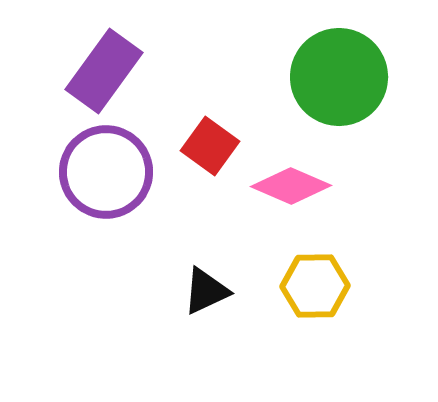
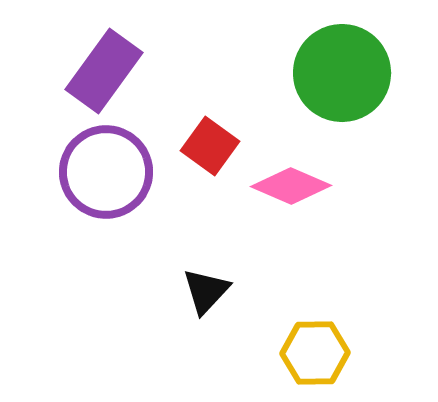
green circle: moved 3 px right, 4 px up
yellow hexagon: moved 67 px down
black triangle: rotated 22 degrees counterclockwise
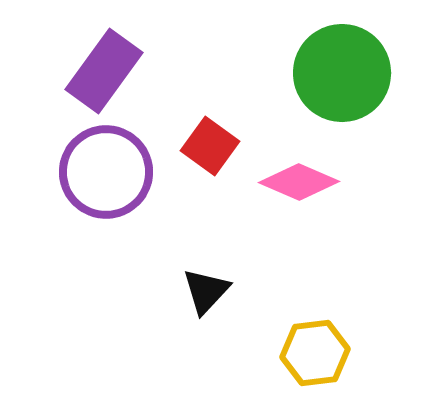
pink diamond: moved 8 px right, 4 px up
yellow hexagon: rotated 6 degrees counterclockwise
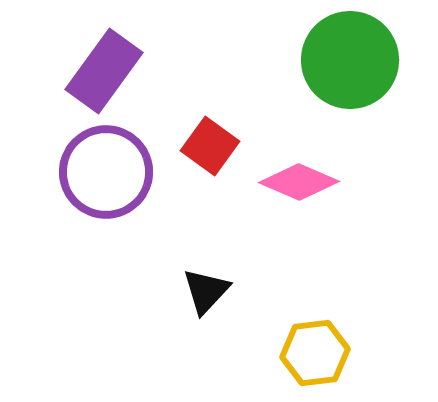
green circle: moved 8 px right, 13 px up
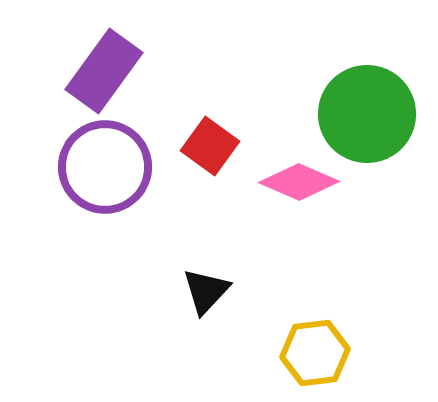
green circle: moved 17 px right, 54 px down
purple circle: moved 1 px left, 5 px up
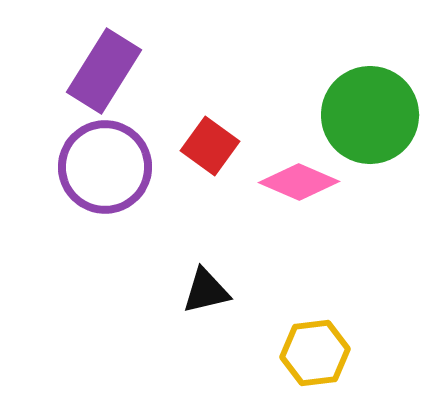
purple rectangle: rotated 4 degrees counterclockwise
green circle: moved 3 px right, 1 px down
black triangle: rotated 34 degrees clockwise
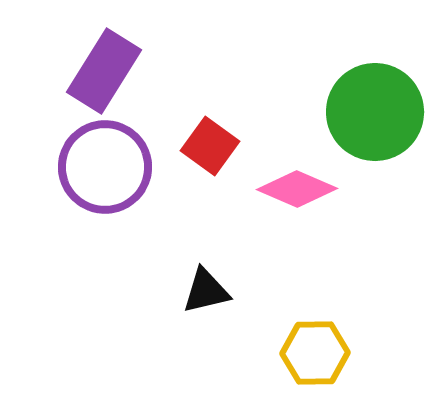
green circle: moved 5 px right, 3 px up
pink diamond: moved 2 px left, 7 px down
yellow hexagon: rotated 6 degrees clockwise
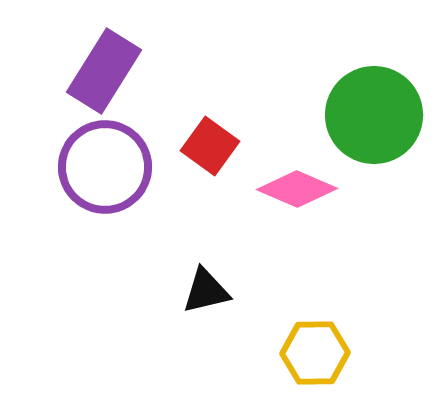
green circle: moved 1 px left, 3 px down
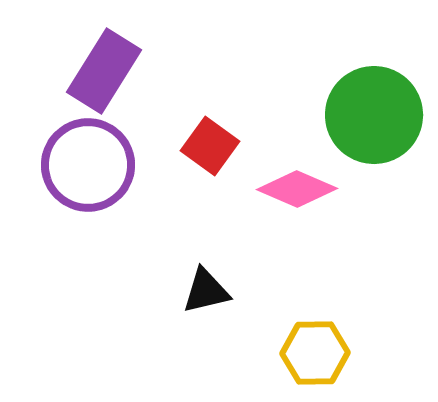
purple circle: moved 17 px left, 2 px up
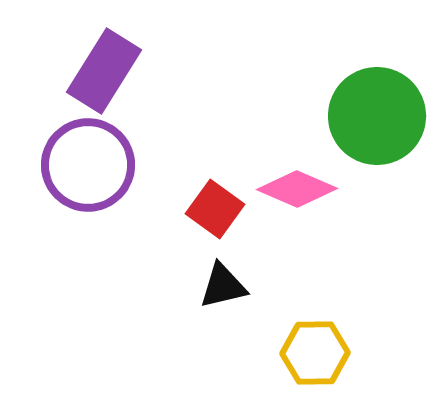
green circle: moved 3 px right, 1 px down
red square: moved 5 px right, 63 px down
black triangle: moved 17 px right, 5 px up
